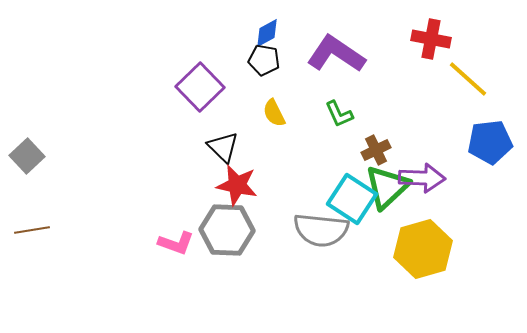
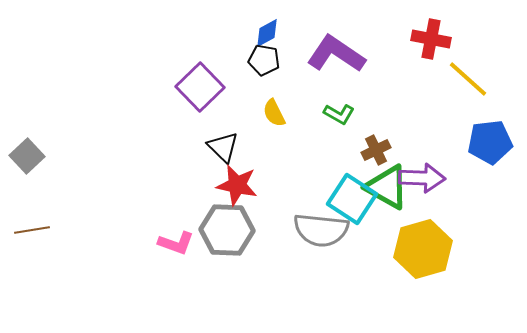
green L-shape: rotated 36 degrees counterclockwise
green triangle: rotated 48 degrees counterclockwise
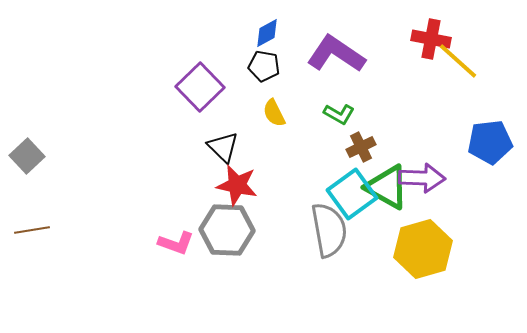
black pentagon: moved 6 px down
yellow line: moved 10 px left, 18 px up
brown cross: moved 15 px left, 3 px up
cyan square: moved 5 px up; rotated 21 degrees clockwise
gray semicircle: moved 8 px right; rotated 106 degrees counterclockwise
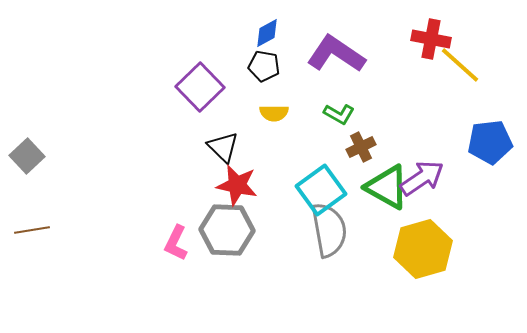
yellow line: moved 2 px right, 4 px down
yellow semicircle: rotated 64 degrees counterclockwise
purple arrow: rotated 36 degrees counterclockwise
cyan square: moved 31 px left, 4 px up
pink L-shape: rotated 96 degrees clockwise
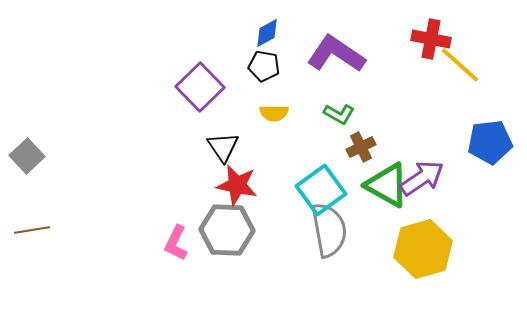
black triangle: rotated 12 degrees clockwise
green triangle: moved 2 px up
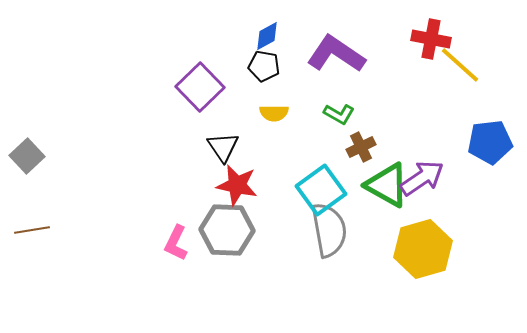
blue diamond: moved 3 px down
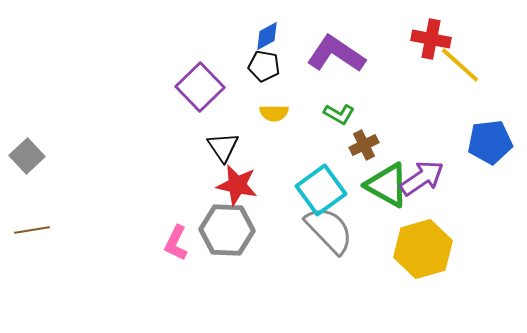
brown cross: moved 3 px right, 2 px up
gray semicircle: rotated 34 degrees counterclockwise
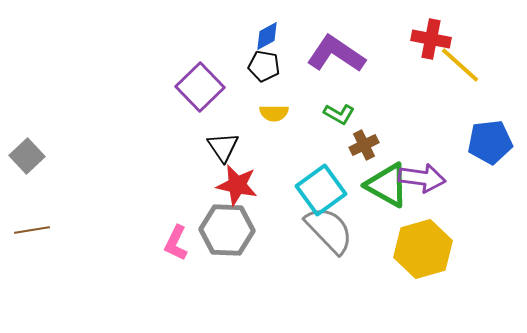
purple arrow: rotated 42 degrees clockwise
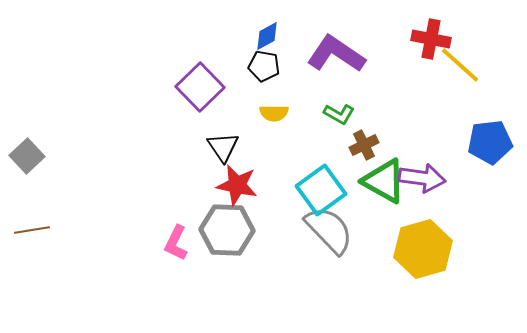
green triangle: moved 3 px left, 4 px up
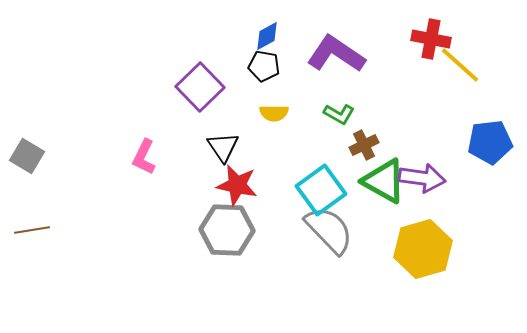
gray square: rotated 16 degrees counterclockwise
pink L-shape: moved 32 px left, 86 px up
